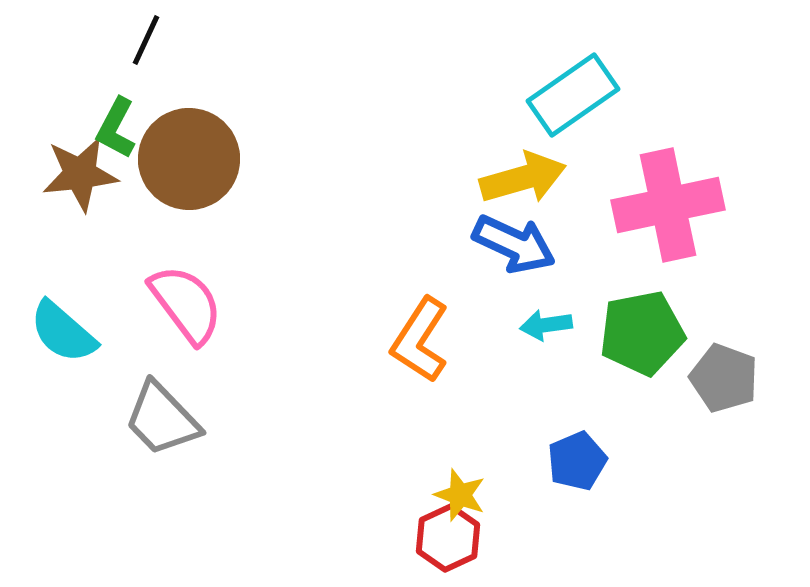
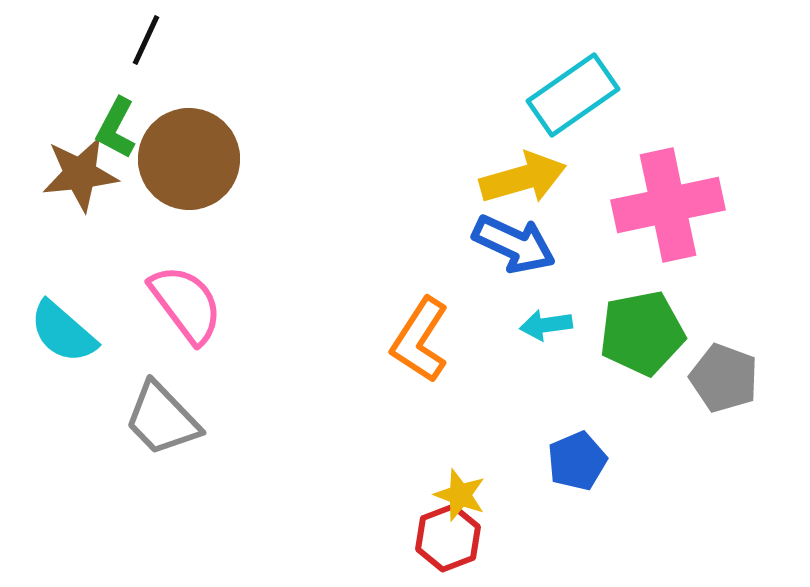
red hexagon: rotated 4 degrees clockwise
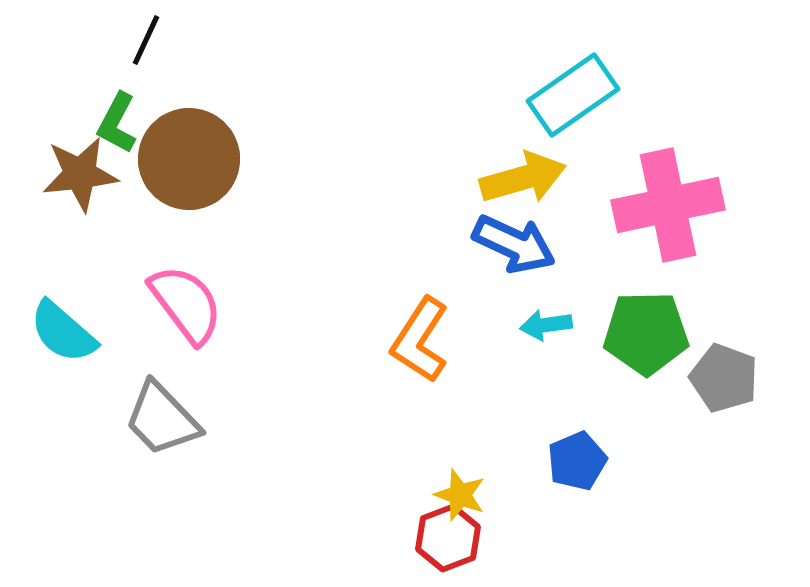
green L-shape: moved 1 px right, 5 px up
green pentagon: moved 4 px right; rotated 10 degrees clockwise
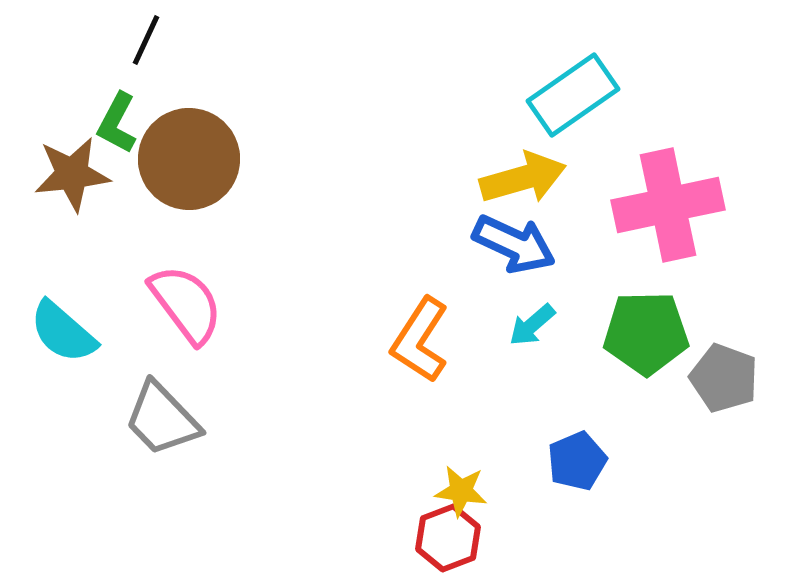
brown star: moved 8 px left
cyan arrow: moved 14 px left; rotated 33 degrees counterclockwise
yellow star: moved 1 px right, 4 px up; rotated 12 degrees counterclockwise
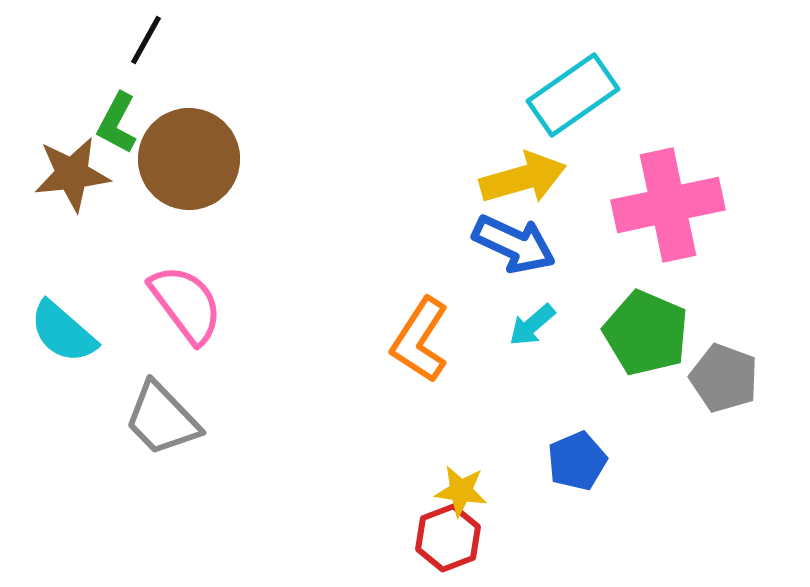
black line: rotated 4 degrees clockwise
green pentagon: rotated 24 degrees clockwise
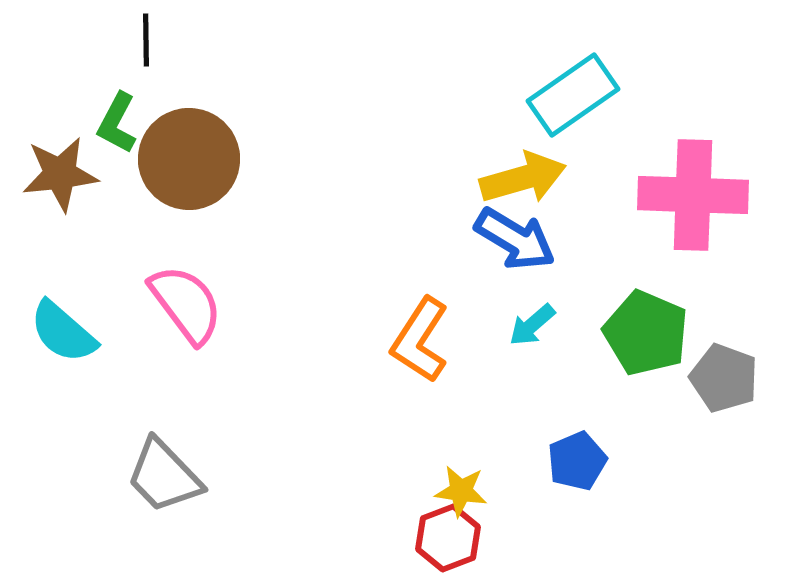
black line: rotated 30 degrees counterclockwise
brown star: moved 12 px left
pink cross: moved 25 px right, 10 px up; rotated 14 degrees clockwise
blue arrow: moved 1 px right, 5 px up; rotated 6 degrees clockwise
gray trapezoid: moved 2 px right, 57 px down
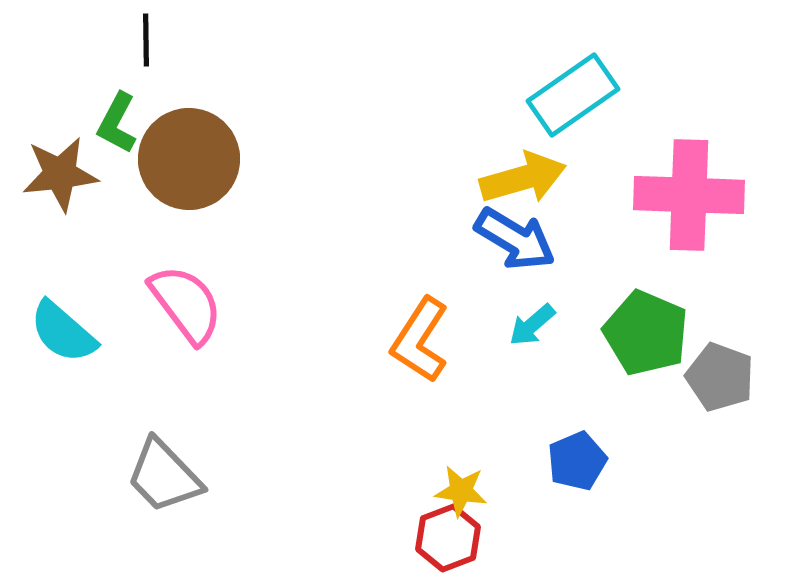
pink cross: moved 4 px left
gray pentagon: moved 4 px left, 1 px up
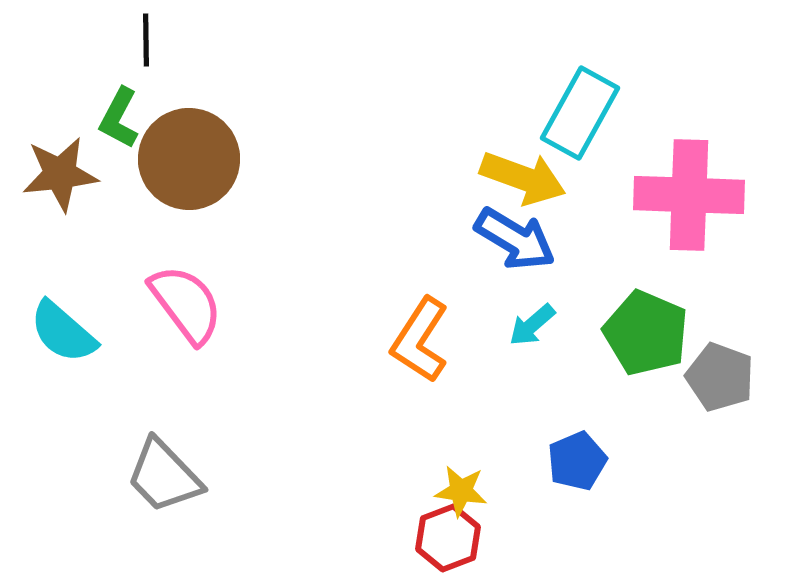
cyan rectangle: moved 7 px right, 18 px down; rotated 26 degrees counterclockwise
green L-shape: moved 2 px right, 5 px up
yellow arrow: rotated 36 degrees clockwise
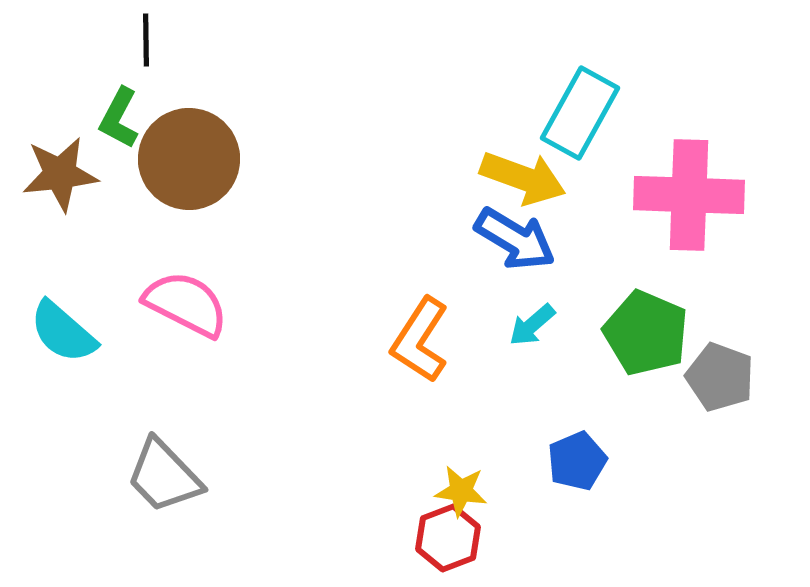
pink semicircle: rotated 26 degrees counterclockwise
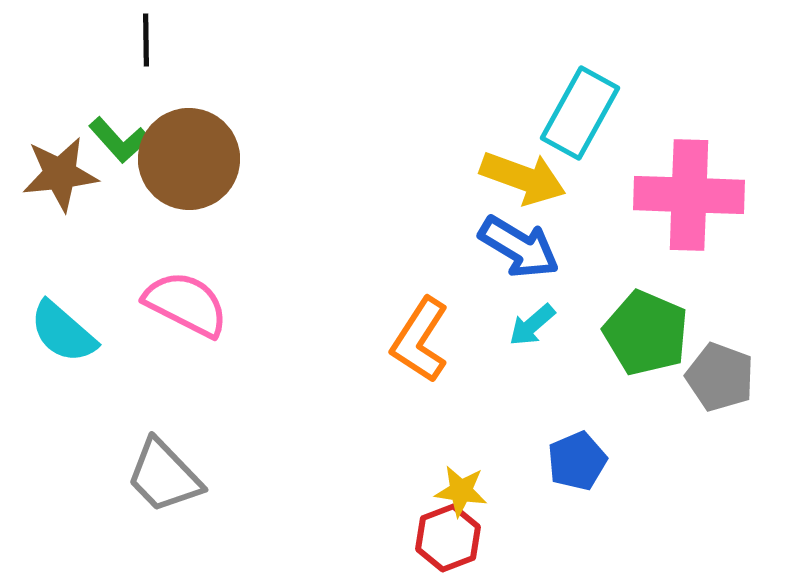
green L-shape: moved 22 px down; rotated 70 degrees counterclockwise
blue arrow: moved 4 px right, 8 px down
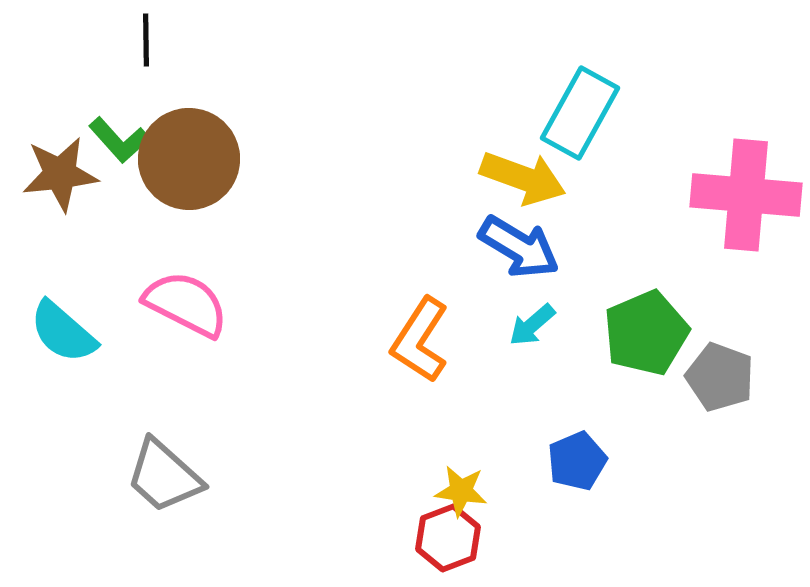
pink cross: moved 57 px right; rotated 3 degrees clockwise
green pentagon: rotated 26 degrees clockwise
gray trapezoid: rotated 4 degrees counterclockwise
